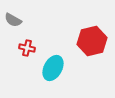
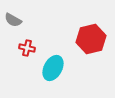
red hexagon: moved 1 px left, 2 px up
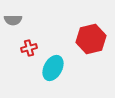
gray semicircle: rotated 30 degrees counterclockwise
red cross: moved 2 px right; rotated 28 degrees counterclockwise
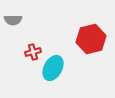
red cross: moved 4 px right, 4 px down
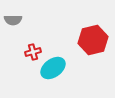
red hexagon: moved 2 px right, 1 px down
cyan ellipse: rotated 25 degrees clockwise
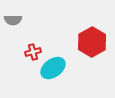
red hexagon: moved 1 px left, 2 px down; rotated 16 degrees counterclockwise
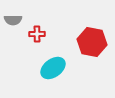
red hexagon: rotated 20 degrees counterclockwise
red cross: moved 4 px right, 18 px up; rotated 14 degrees clockwise
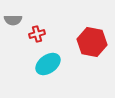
red cross: rotated 14 degrees counterclockwise
cyan ellipse: moved 5 px left, 4 px up
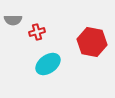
red cross: moved 2 px up
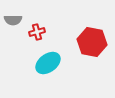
cyan ellipse: moved 1 px up
